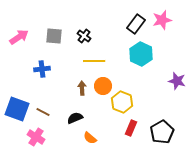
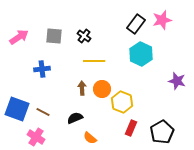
orange circle: moved 1 px left, 3 px down
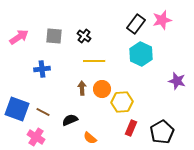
yellow hexagon: rotated 25 degrees counterclockwise
black semicircle: moved 5 px left, 2 px down
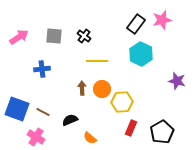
yellow line: moved 3 px right
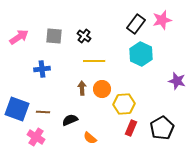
yellow line: moved 3 px left
yellow hexagon: moved 2 px right, 2 px down
brown line: rotated 24 degrees counterclockwise
black pentagon: moved 4 px up
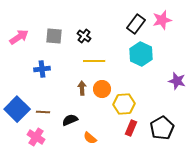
blue square: rotated 25 degrees clockwise
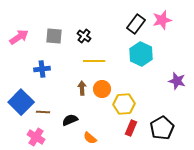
blue square: moved 4 px right, 7 px up
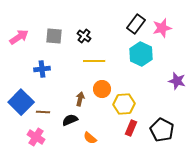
pink star: moved 8 px down
brown arrow: moved 2 px left, 11 px down; rotated 16 degrees clockwise
black pentagon: moved 2 px down; rotated 15 degrees counterclockwise
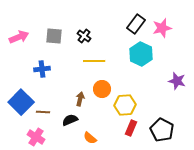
pink arrow: rotated 12 degrees clockwise
yellow hexagon: moved 1 px right, 1 px down
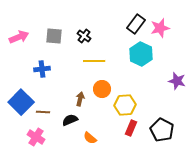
pink star: moved 2 px left
